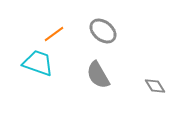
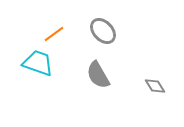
gray ellipse: rotated 8 degrees clockwise
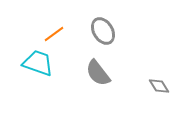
gray ellipse: rotated 12 degrees clockwise
gray semicircle: moved 2 px up; rotated 8 degrees counterclockwise
gray diamond: moved 4 px right
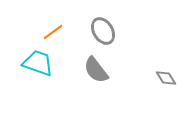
orange line: moved 1 px left, 2 px up
gray semicircle: moved 2 px left, 3 px up
gray diamond: moved 7 px right, 8 px up
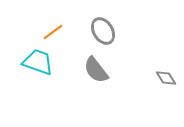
cyan trapezoid: moved 1 px up
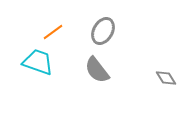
gray ellipse: rotated 60 degrees clockwise
gray semicircle: moved 1 px right
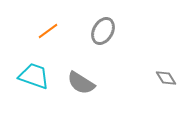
orange line: moved 5 px left, 1 px up
cyan trapezoid: moved 4 px left, 14 px down
gray semicircle: moved 16 px left, 13 px down; rotated 20 degrees counterclockwise
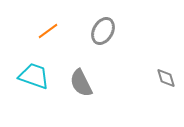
gray diamond: rotated 15 degrees clockwise
gray semicircle: rotated 32 degrees clockwise
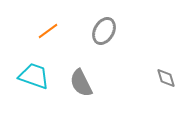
gray ellipse: moved 1 px right
